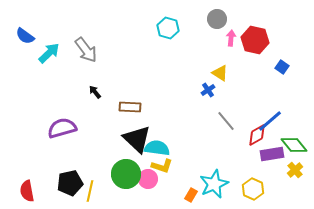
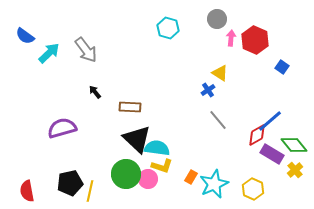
red hexagon: rotated 12 degrees clockwise
gray line: moved 8 px left, 1 px up
purple rectangle: rotated 40 degrees clockwise
orange rectangle: moved 18 px up
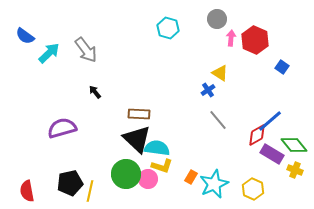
brown rectangle: moved 9 px right, 7 px down
yellow cross: rotated 28 degrees counterclockwise
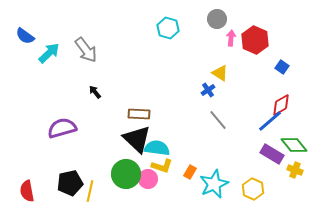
red diamond: moved 24 px right, 30 px up
orange rectangle: moved 1 px left, 5 px up
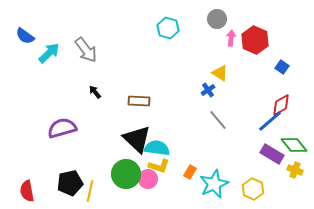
brown rectangle: moved 13 px up
yellow L-shape: moved 3 px left
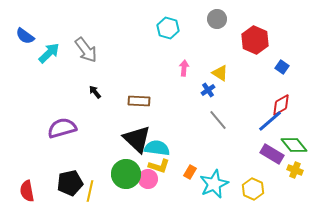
pink arrow: moved 47 px left, 30 px down
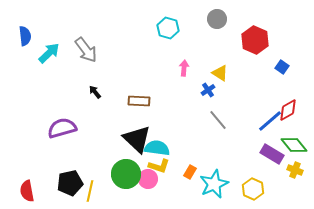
blue semicircle: rotated 132 degrees counterclockwise
red diamond: moved 7 px right, 5 px down
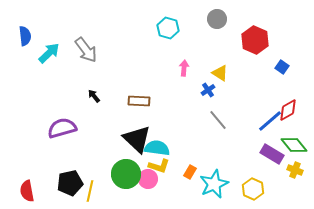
black arrow: moved 1 px left, 4 px down
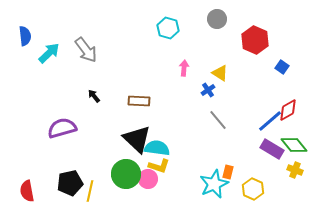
purple rectangle: moved 5 px up
orange rectangle: moved 38 px right; rotated 16 degrees counterclockwise
